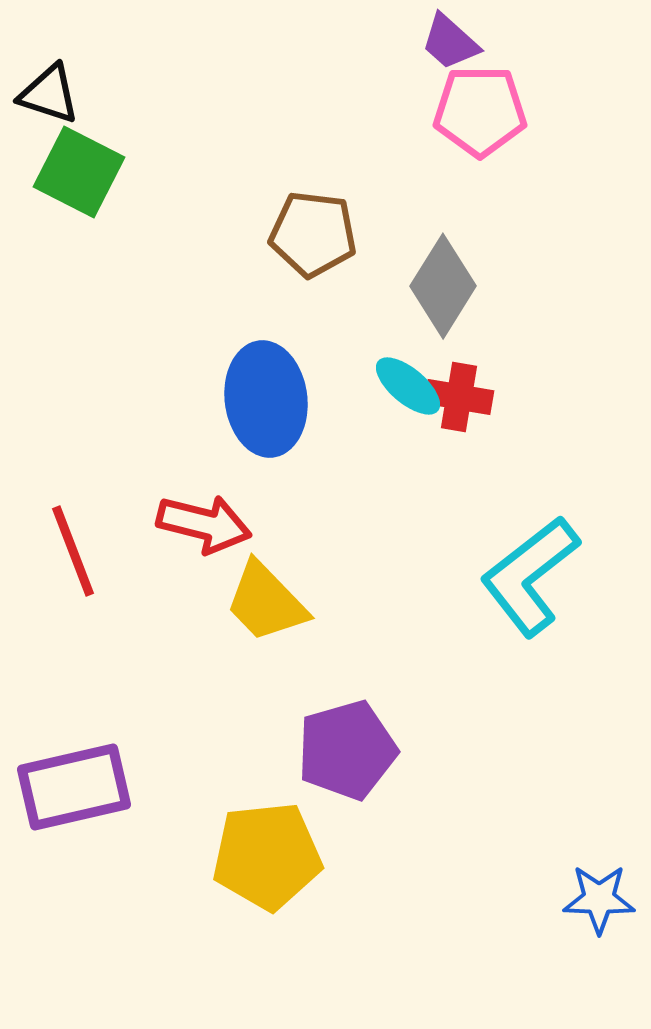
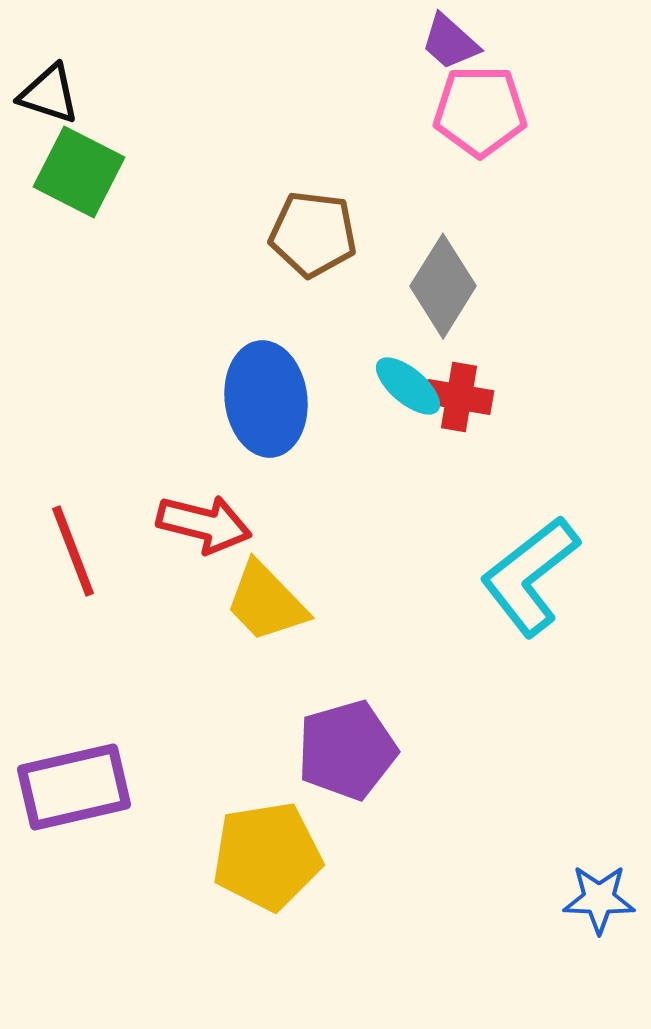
yellow pentagon: rotated 3 degrees counterclockwise
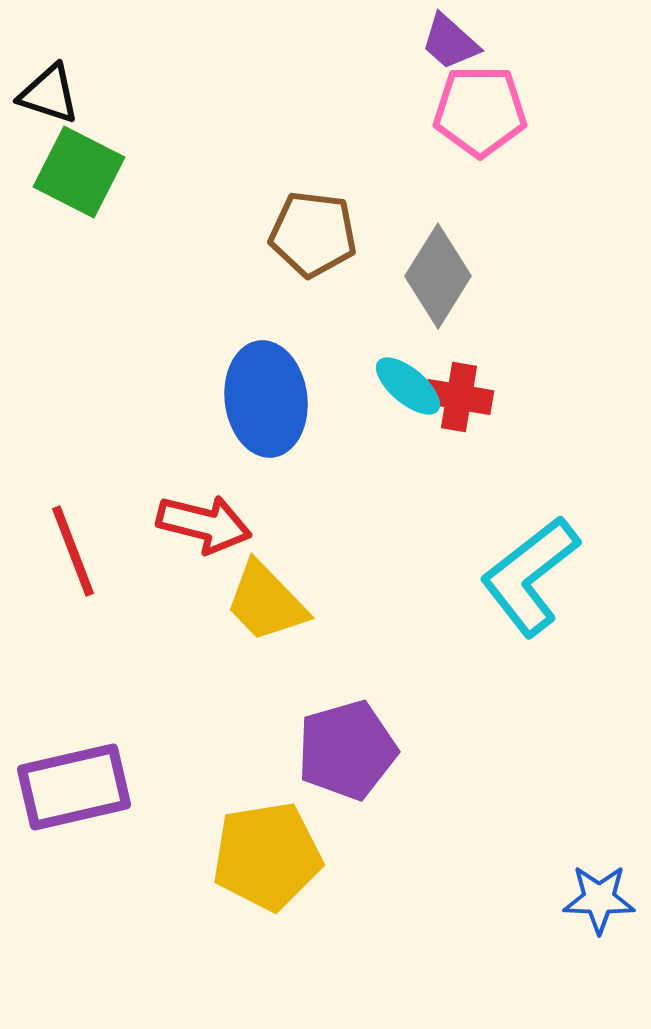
gray diamond: moved 5 px left, 10 px up
